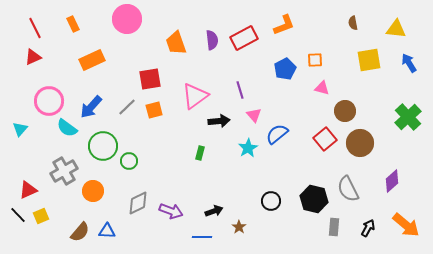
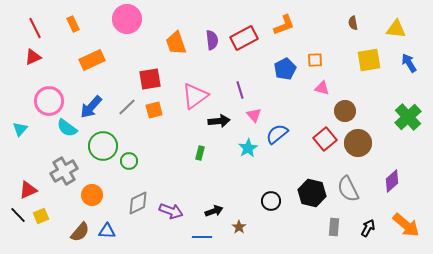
brown circle at (360, 143): moved 2 px left
orange circle at (93, 191): moved 1 px left, 4 px down
black hexagon at (314, 199): moved 2 px left, 6 px up
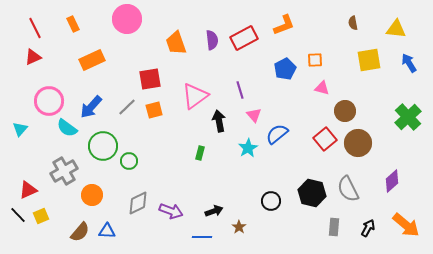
black arrow at (219, 121): rotated 95 degrees counterclockwise
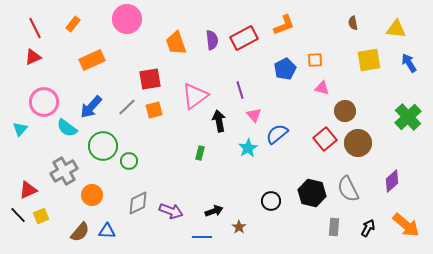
orange rectangle at (73, 24): rotated 63 degrees clockwise
pink circle at (49, 101): moved 5 px left, 1 px down
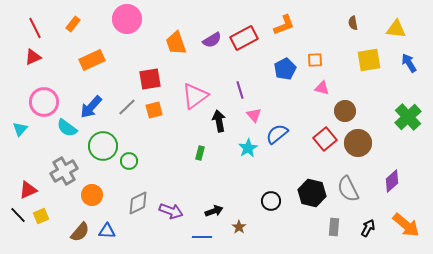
purple semicircle at (212, 40): rotated 66 degrees clockwise
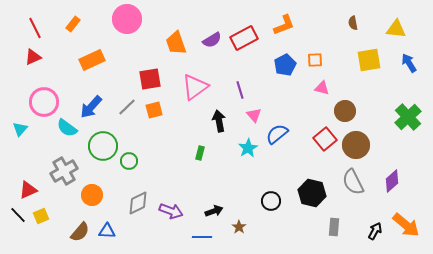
blue pentagon at (285, 69): moved 4 px up
pink triangle at (195, 96): moved 9 px up
brown circle at (358, 143): moved 2 px left, 2 px down
gray semicircle at (348, 189): moved 5 px right, 7 px up
black arrow at (368, 228): moved 7 px right, 3 px down
